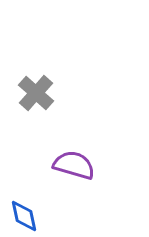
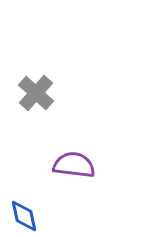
purple semicircle: rotated 9 degrees counterclockwise
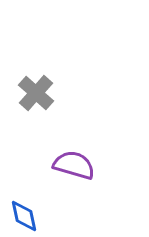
purple semicircle: rotated 9 degrees clockwise
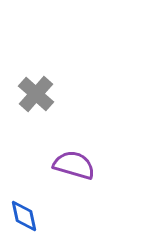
gray cross: moved 1 px down
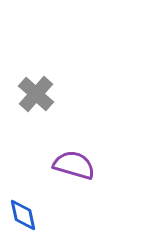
blue diamond: moved 1 px left, 1 px up
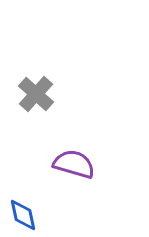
purple semicircle: moved 1 px up
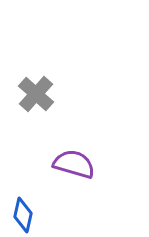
blue diamond: rotated 24 degrees clockwise
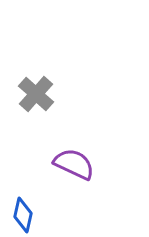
purple semicircle: rotated 9 degrees clockwise
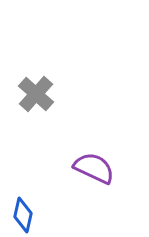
purple semicircle: moved 20 px right, 4 px down
